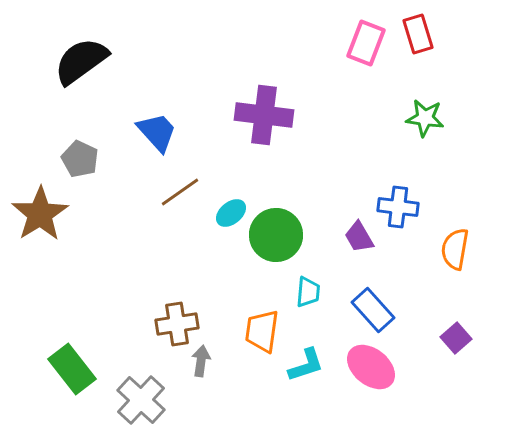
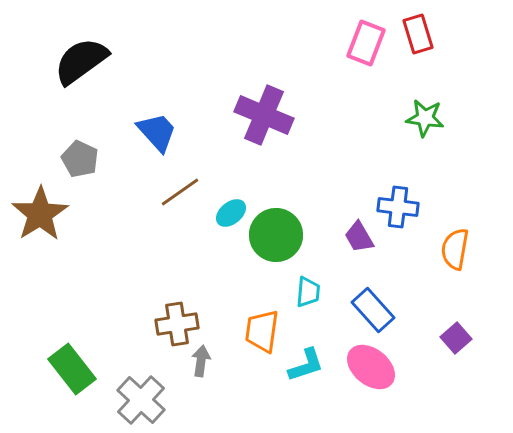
purple cross: rotated 16 degrees clockwise
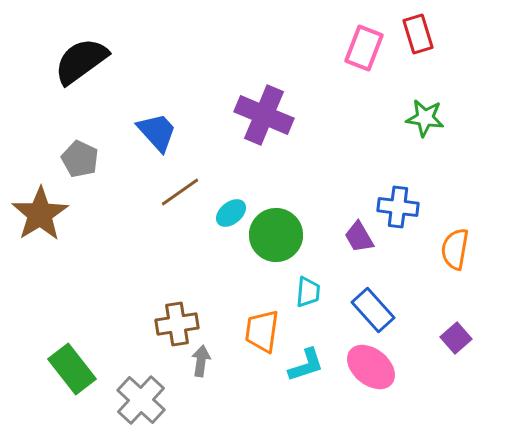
pink rectangle: moved 2 px left, 5 px down
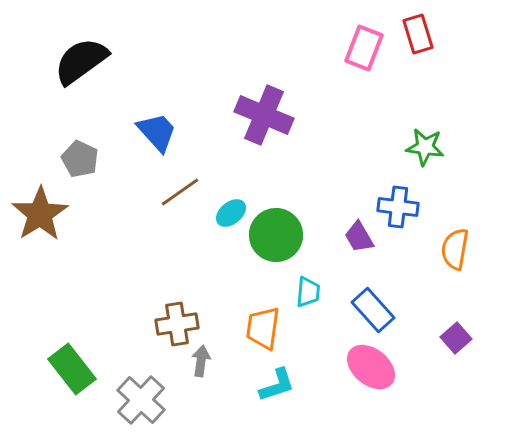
green star: moved 29 px down
orange trapezoid: moved 1 px right, 3 px up
cyan L-shape: moved 29 px left, 20 px down
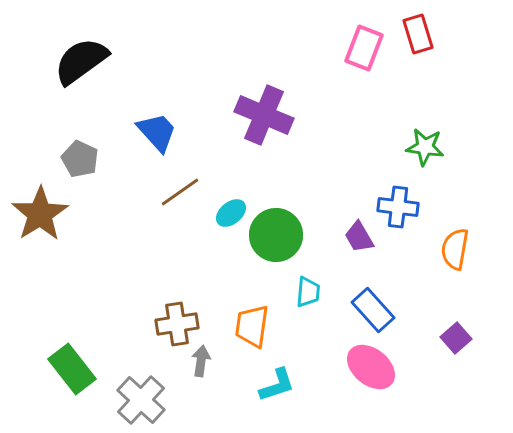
orange trapezoid: moved 11 px left, 2 px up
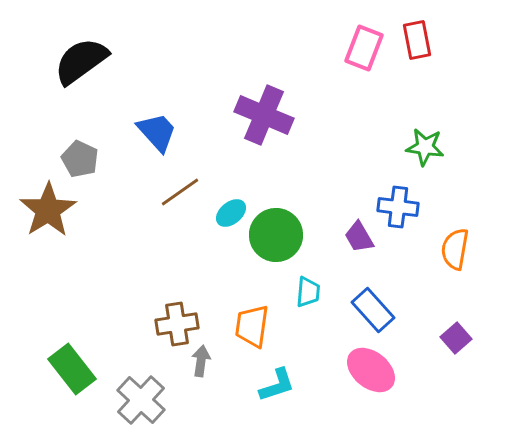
red rectangle: moved 1 px left, 6 px down; rotated 6 degrees clockwise
brown star: moved 8 px right, 4 px up
pink ellipse: moved 3 px down
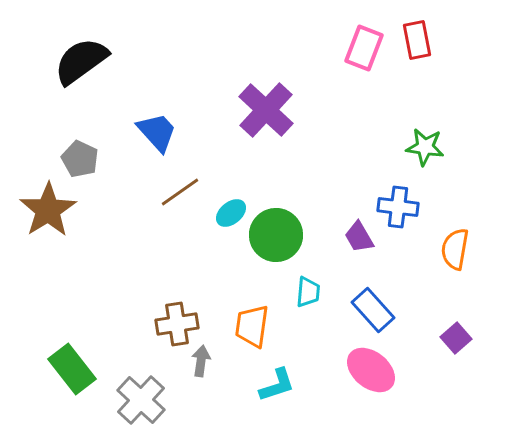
purple cross: moved 2 px right, 5 px up; rotated 20 degrees clockwise
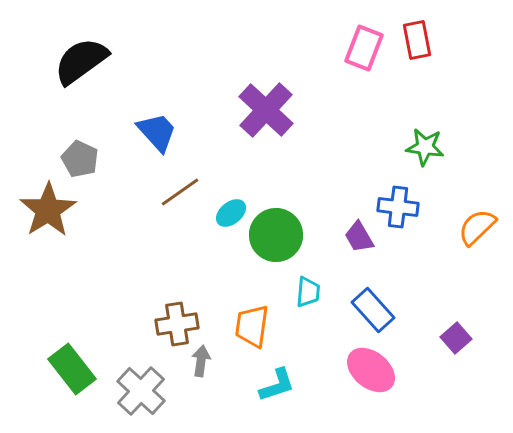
orange semicircle: moved 22 px right, 22 px up; rotated 36 degrees clockwise
gray cross: moved 9 px up
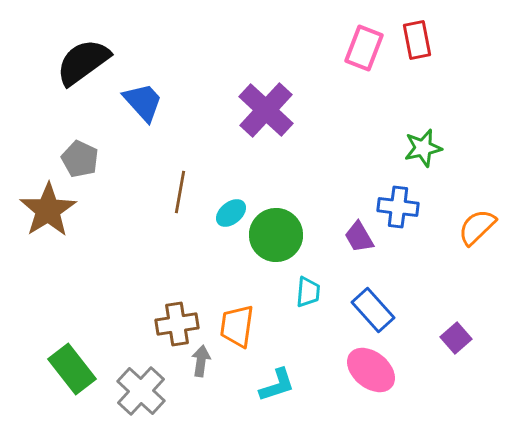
black semicircle: moved 2 px right, 1 px down
blue trapezoid: moved 14 px left, 30 px up
green star: moved 2 px left, 1 px down; rotated 21 degrees counterclockwise
brown line: rotated 45 degrees counterclockwise
orange trapezoid: moved 15 px left
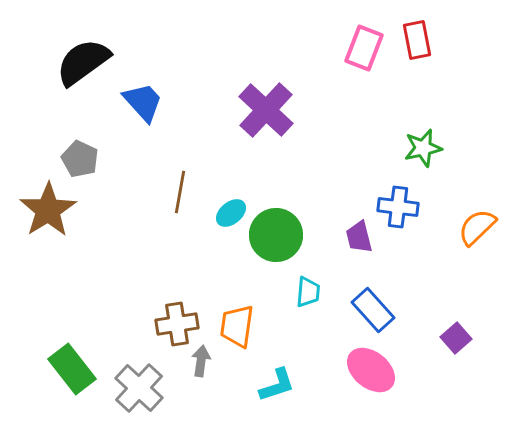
purple trapezoid: rotated 16 degrees clockwise
gray cross: moved 2 px left, 3 px up
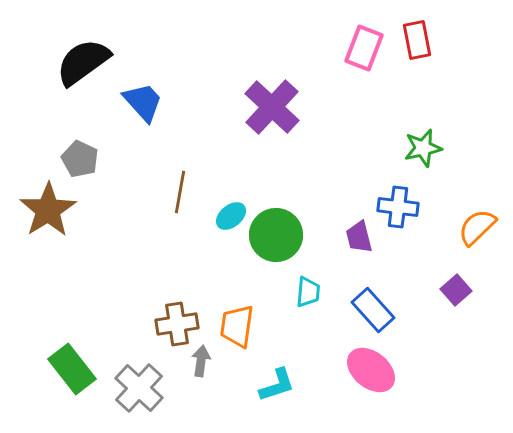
purple cross: moved 6 px right, 3 px up
cyan ellipse: moved 3 px down
purple square: moved 48 px up
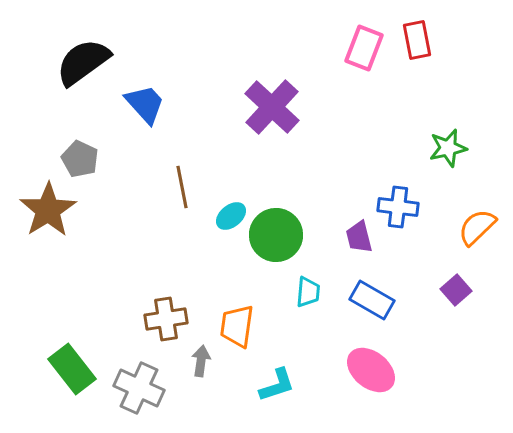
blue trapezoid: moved 2 px right, 2 px down
green star: moved 25 px right
brown line: moved 2 px right, 5 px up; rotated 21 degrees counterclockwise
blue rectangle: moved 1 px left, 10 px up; rotated 18 degrees counterclockwise
brown cross: moved 11 px left, 5 px up
gray cross: rotated 18 degrees counterclockwise
